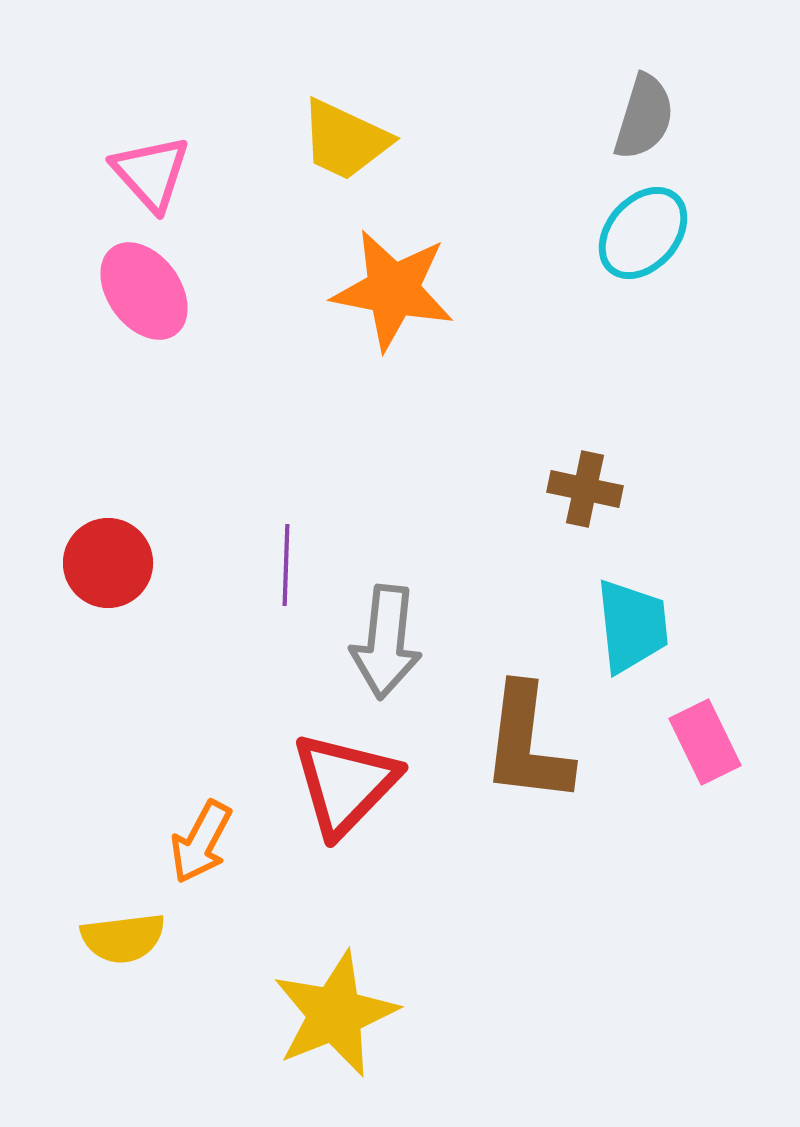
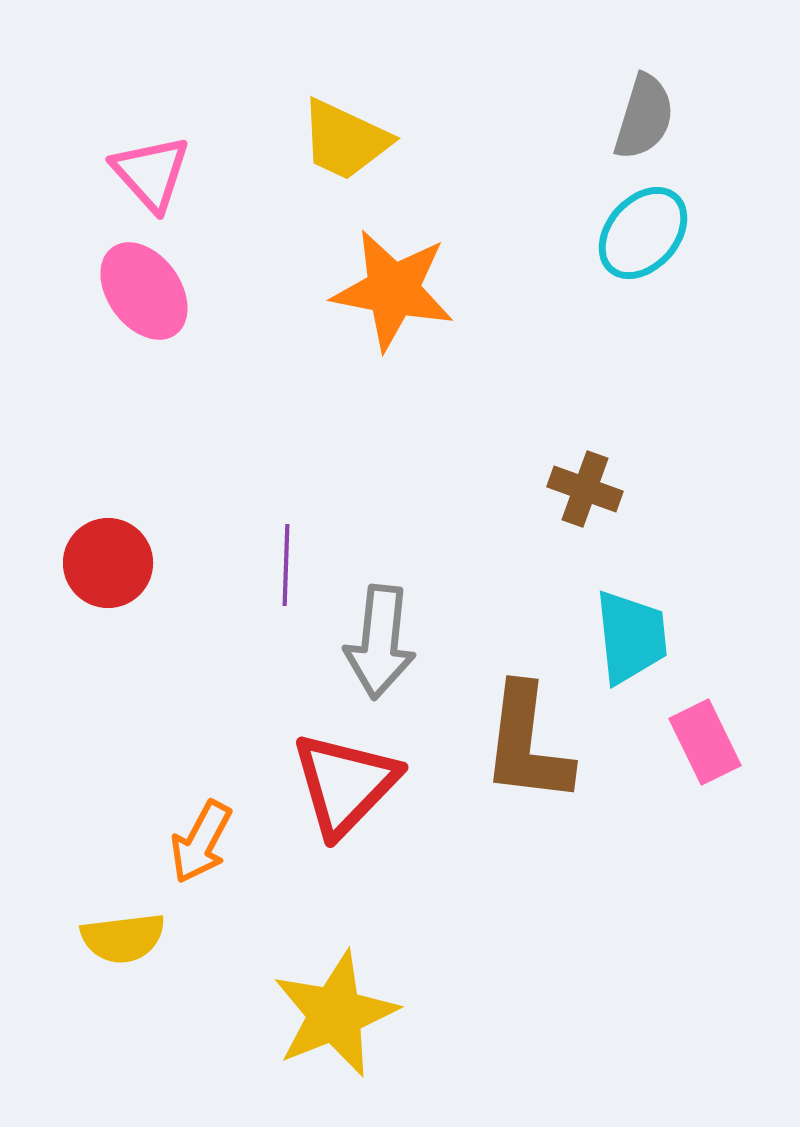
brown cross: rotated 8 degrees clockwise
cyan trapezoid: moved 1 px left, 11 px down
gray arrow: moved 6 px left
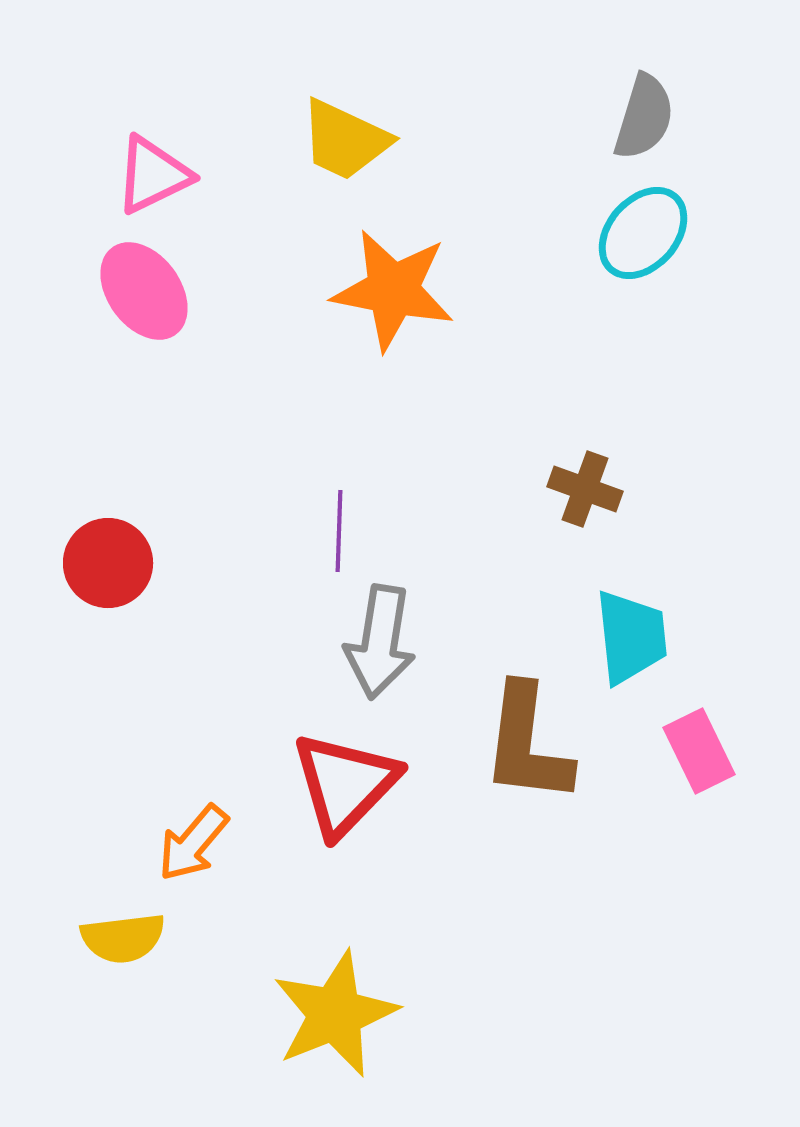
pink triangle: moved 2 px right, 2 px down; rotated 46 degrees clockwise
purple line: moved 53 px right, 34 px up
gray arrow: rotated 3 degrees clockwise
pink rectangle: moved 6 px left, 9 px down
orange arrow: moved 8 px left, 1 px down; rotated 12 degrees clockwise
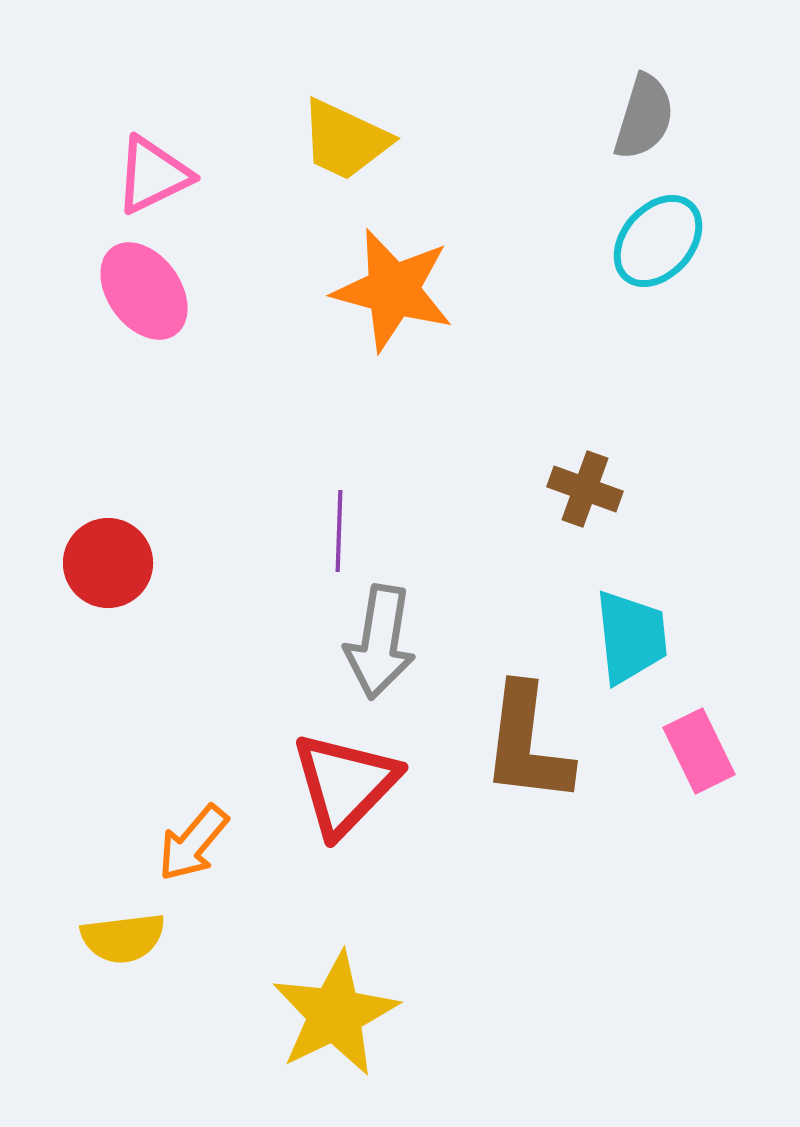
cyan ellipse: moved 15 px right, 8 px down
orange star: rotated 4 degrees clockwise
yellow star: rotated 4 degrees counterclockwise
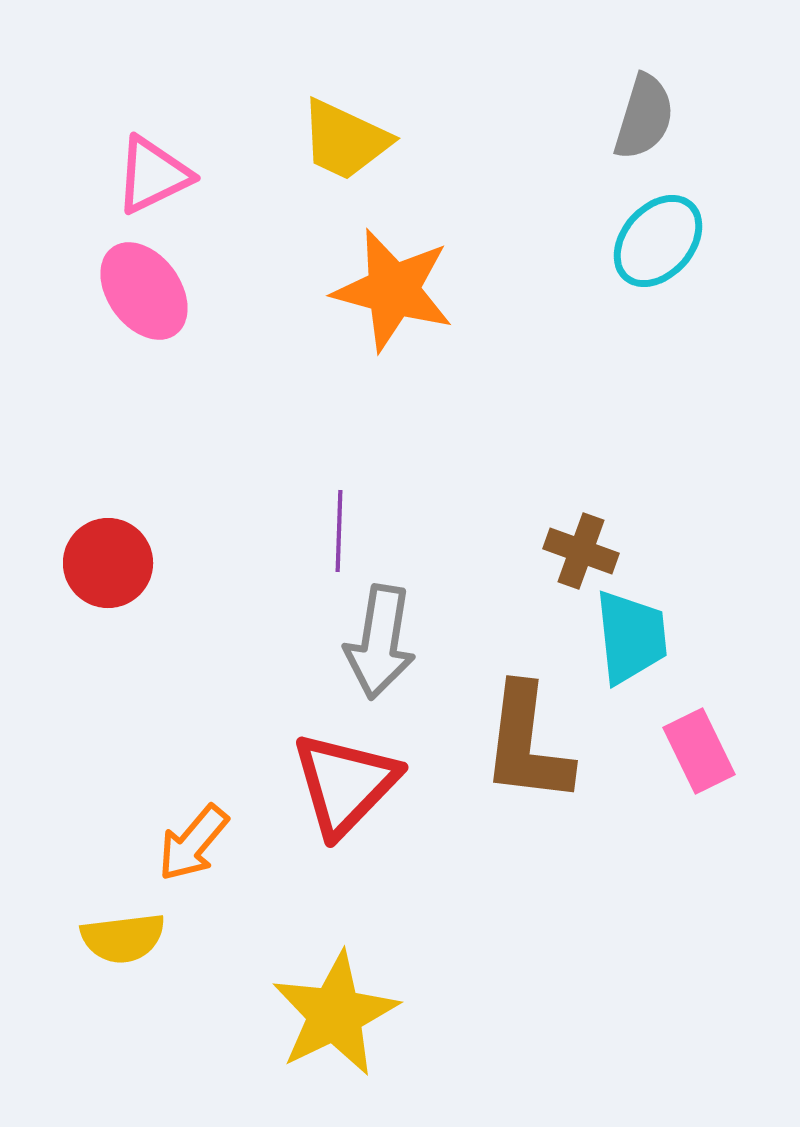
brown cross: moved 4 px left, 62 px down
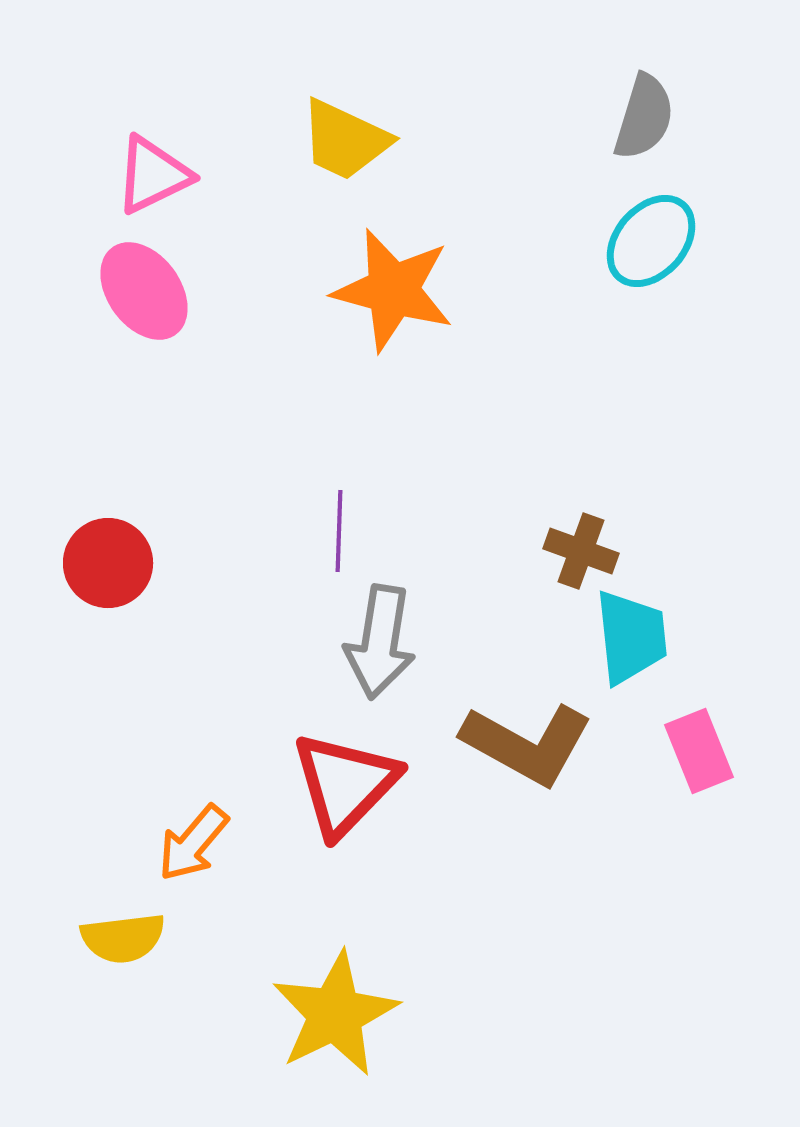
cyan ellipse: moved 7 px left
brown L-shape: rotated 68 degrees counterclockwise
pink rectangle: rotated 4 degrees clockwise
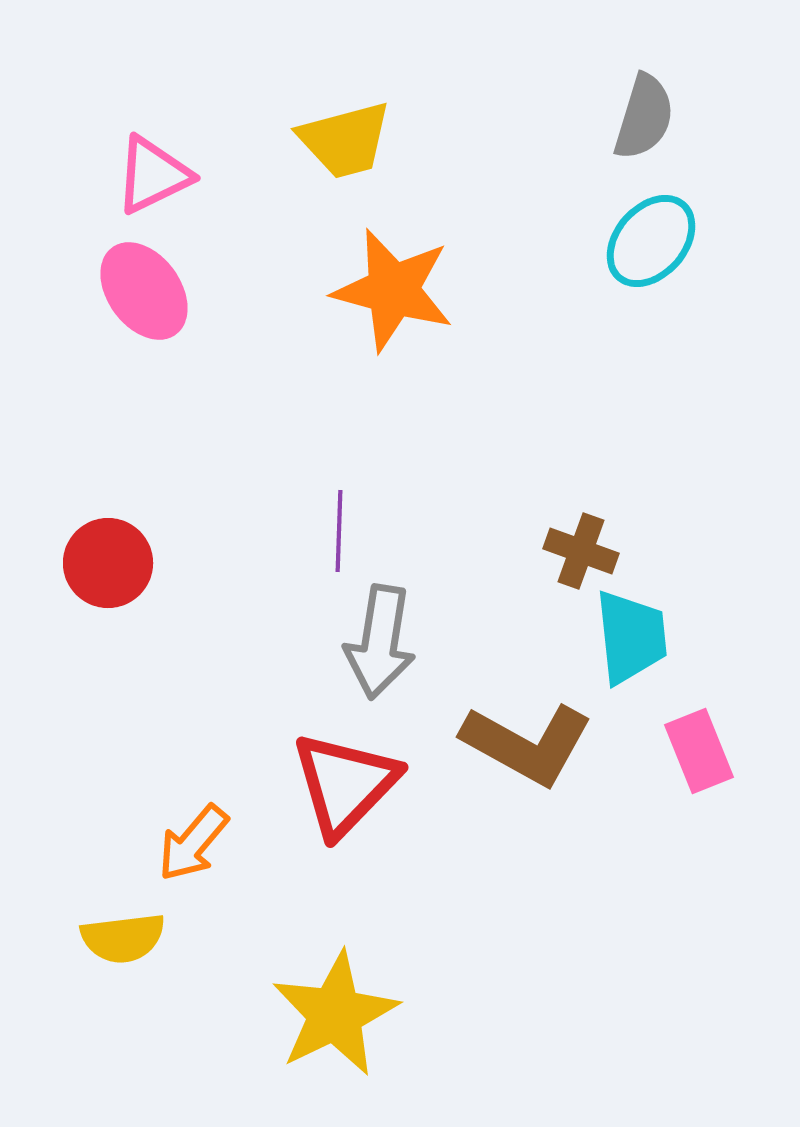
yellow trapezoid: rotated 40 degrees counterclockwise
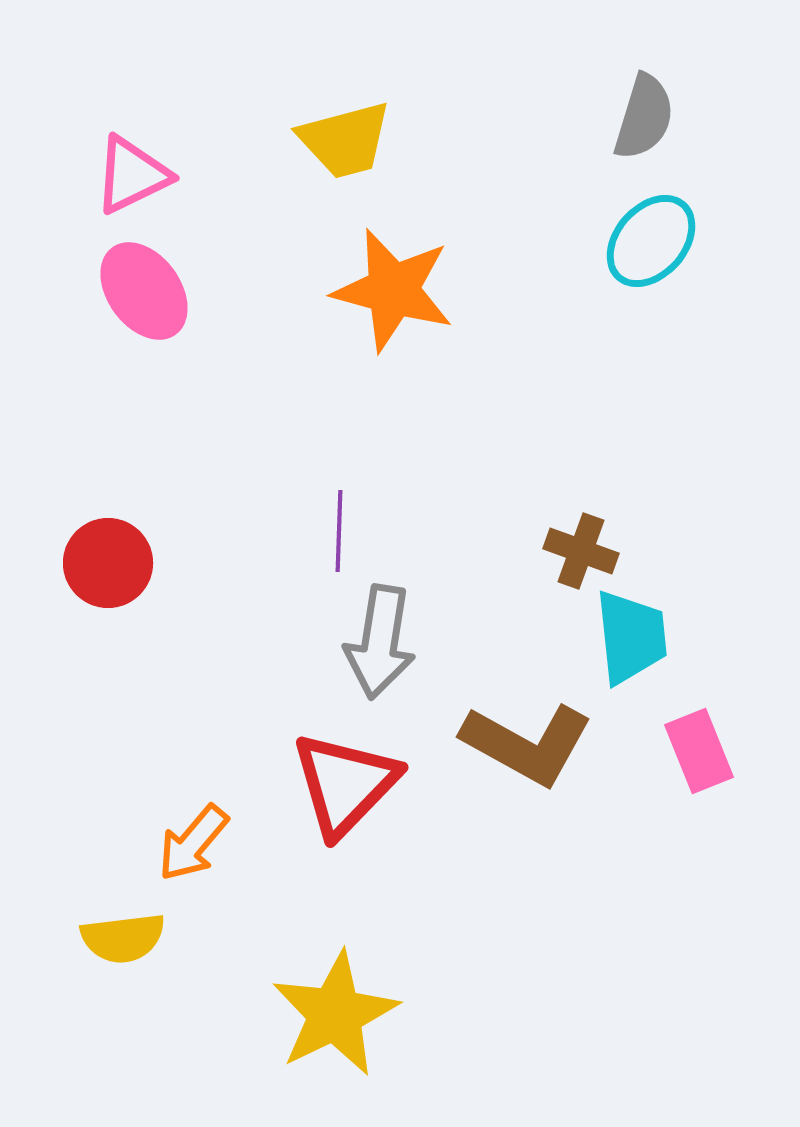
pink triangle: moved 21 px left
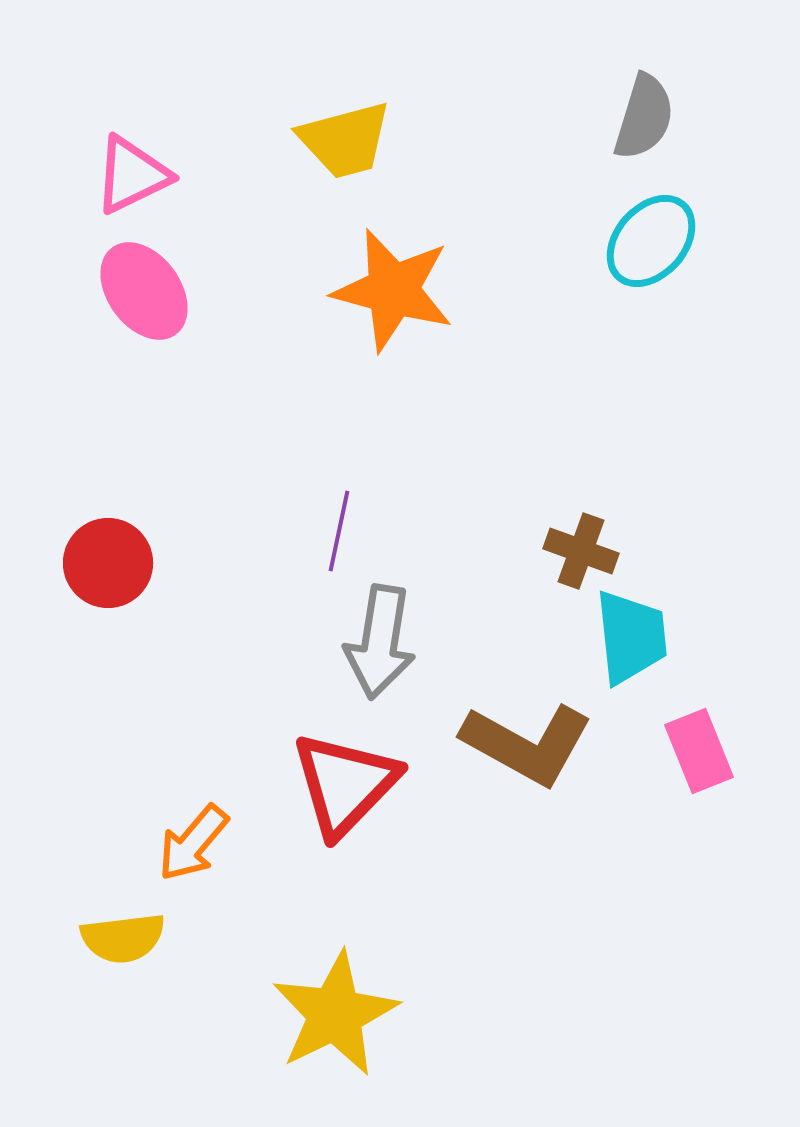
purple line: rotated 10 degrees clockwise
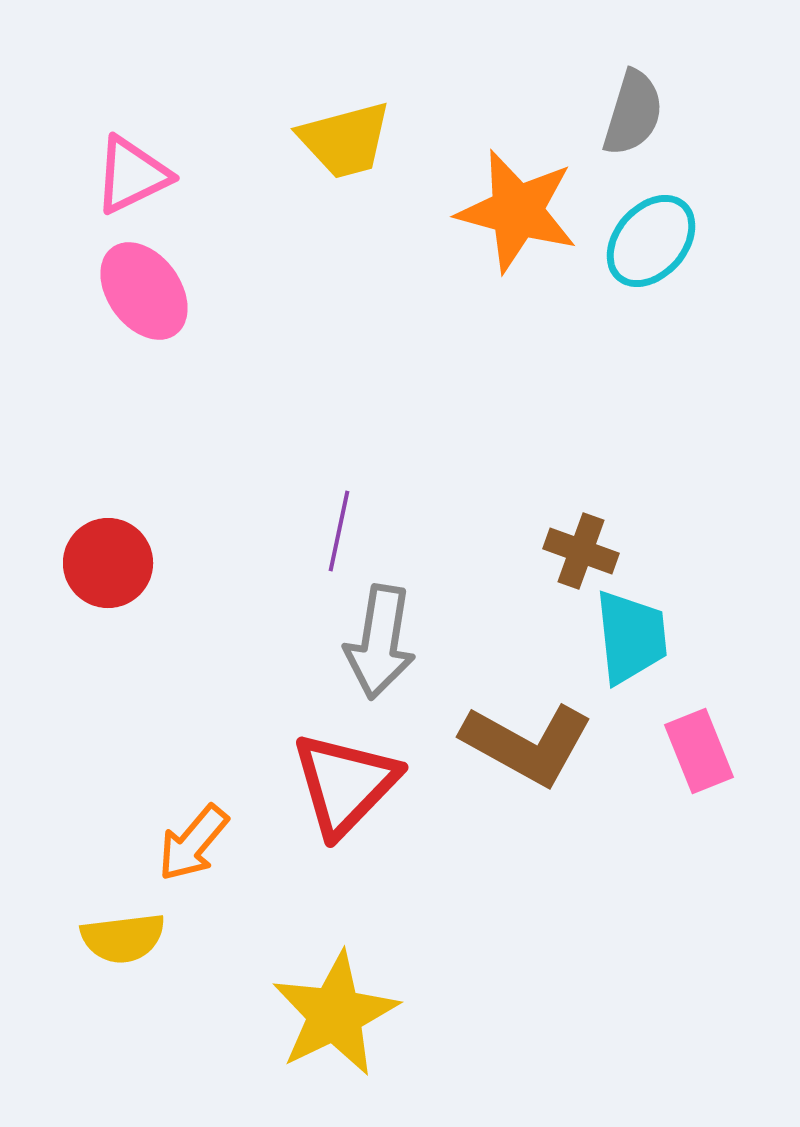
gray semicircle: moved 11 px left, 4 px up
orange star: moved 124 px right, 79 px up
